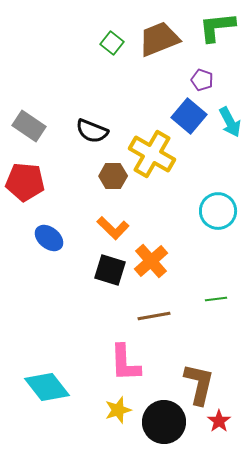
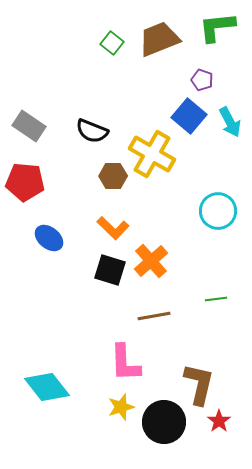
yellow star: moved 3 px right, 3 px up
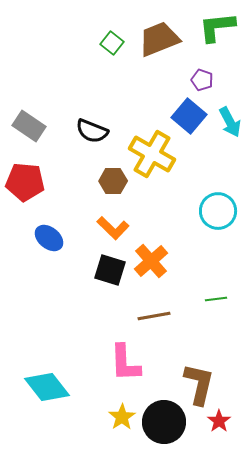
brown hexagon: moved 5 px down
yellow star: moved 1 px right, 10 px down; rotated 16 degrees counterclockwise
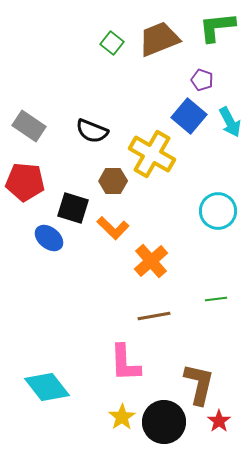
black square: moved 37 px left, 62 px up
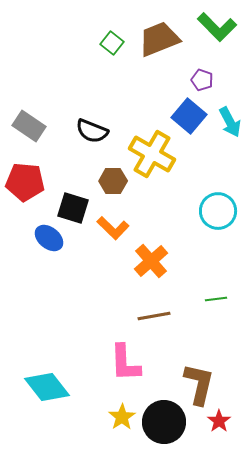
green L-shape: rotated 129 degrees counterclockwise
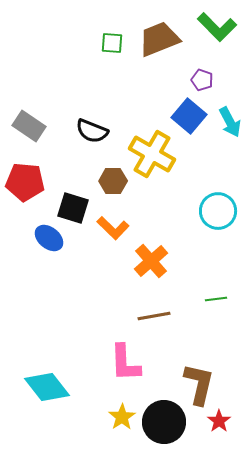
green square: rotated 35 degrees counterclockwise
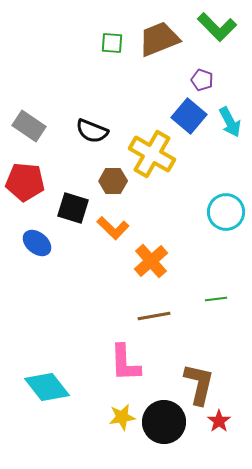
cyan circle: moved 8 px right, 1 px down
blue ellipse: moved 12 px left, 5 px down
yellow star: rotated 24 degrees clockwise
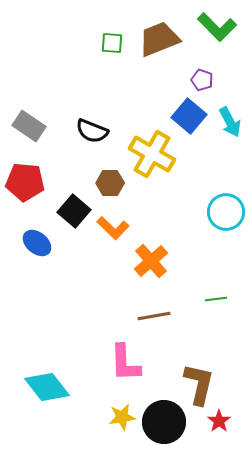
brown hexagon: moved 3 px left, 2 px down
black square: moved 1 px right, 3 px down; rotated 24 degrees clockwise
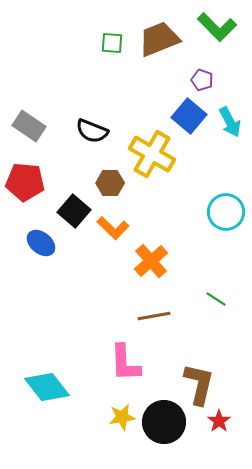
blue ellipse: moved 4 px right
green line: rotated 40 degrees clockwise
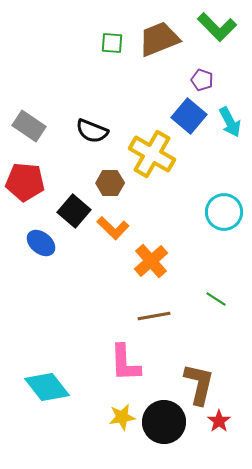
cyan circle: moved 2 px left
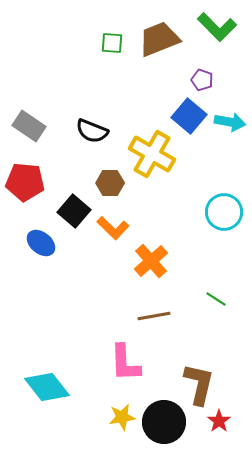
cyan arrow: rotated 52 degrees counterclockwise
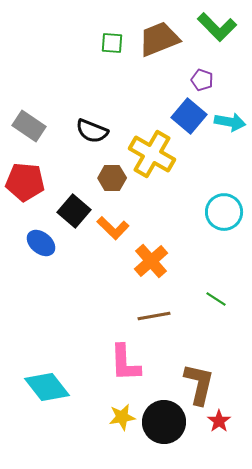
brown hexagon: moved 2 px right, 5 px up
